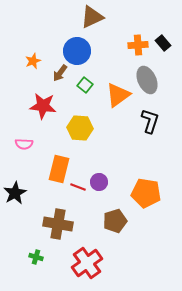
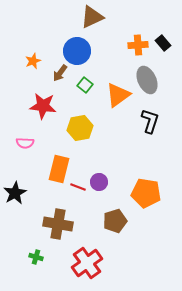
yellow hexagon: rotated 15 degrees counterclockwise
pink semicircle: moved 1 px right, 1 px up
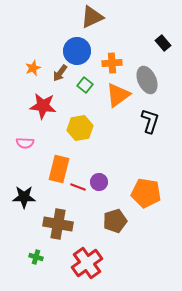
orange cross: moved 26 px left, 18 px down
orange star: moved 7 px down
black star: moved 9 px right, 4 px down; rotated 30 degrees clockwise
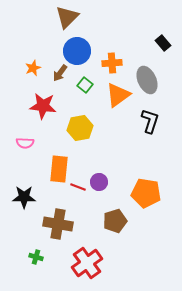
brown triangle: moved 25 px left; rotated 20 degrees counterclockwise
orange rectangle: rotated 8 degrees counterclockwise
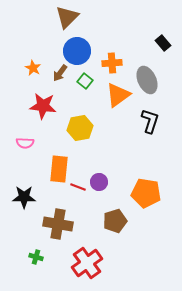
orange star: rotated 21 degrees counterclockwise
green square: moved 4 px up
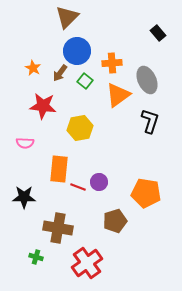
black rectangle: moved 5 px left, 10 px up
brown cross: moved 4 px down
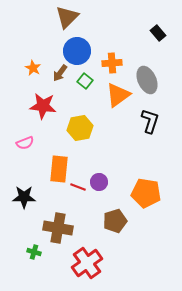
pink semicircle: rotated 24 degrees counterclockwise
green cross: moved 2 px left, 5 px up
